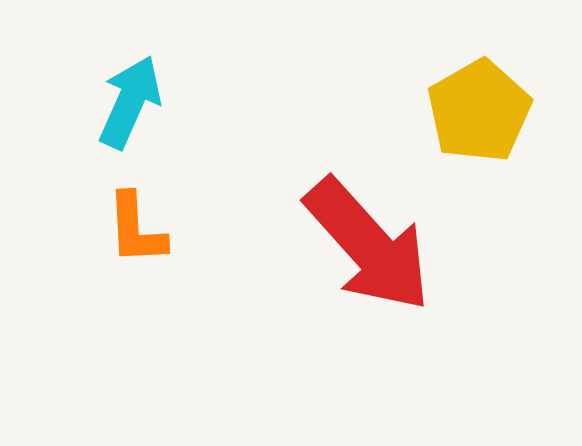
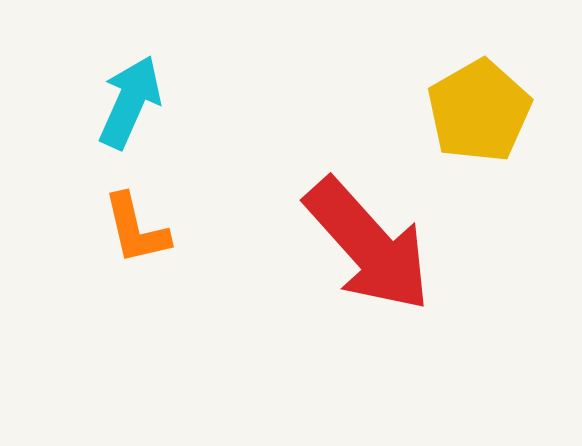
orange L-shape: rotated 10 degrees counterclockwise
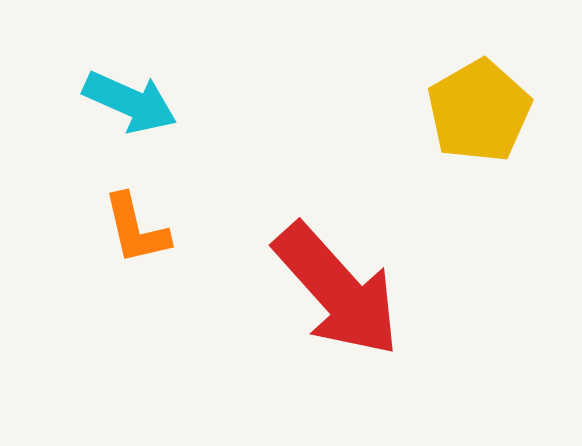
cyan arrow: rotated 90 degrees clockwise
red arrow: moved 31 px left, 45 px down
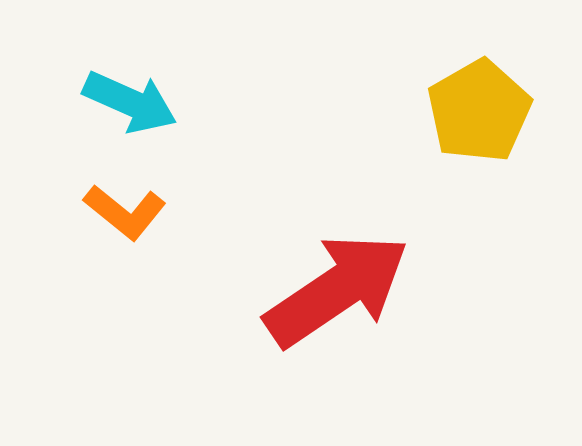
orange L-shape: moved 11 px left, 17 px up; rotated 38 degrees counterclockwise
red arrow: rotated 82 degrees counterclockwise
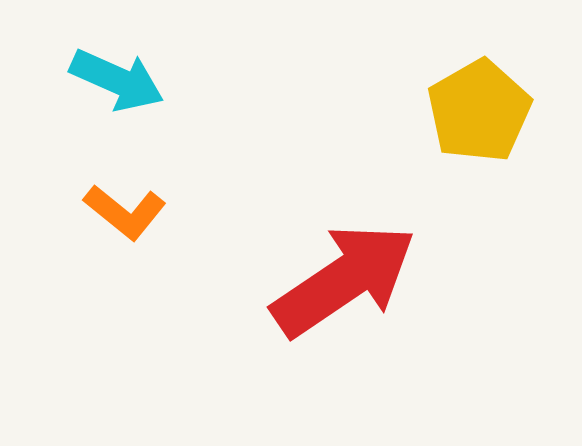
cyan arrow: moved 13 px left, 22 px up
red arrow: moved 7 px right, 10 px up
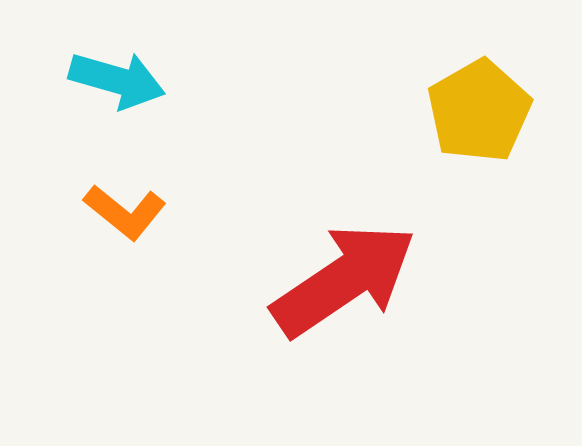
cyan arrow: rotated 8 degrees counterclockwise
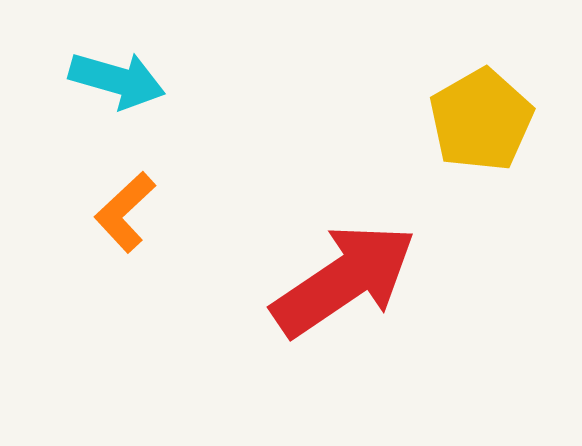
yellow pentagon: moved 2 px right, 9 px down
orange L-shape: rotated 98 degrees clockwise
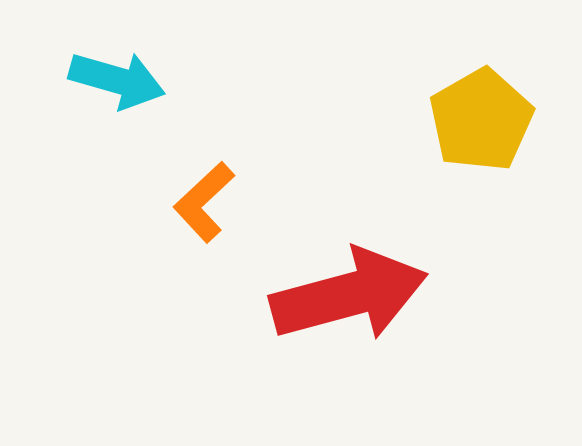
orange L-shape: moved 79 px right, 10 px up
red arrow: moved 5 px right, 15 px down; rotated 19 degrees clockwise
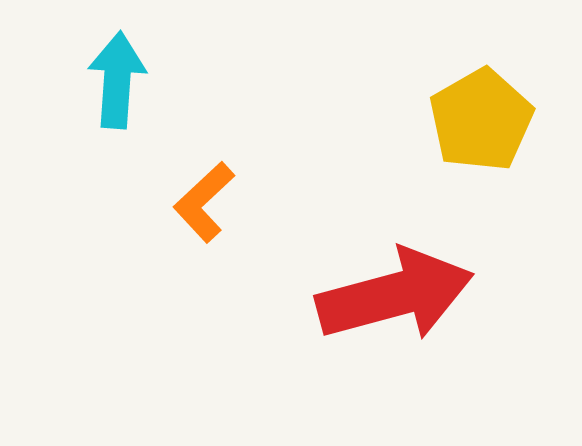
cyan arrow: rotated 102 degrees counterclockwise
red arrow: moved 46 px right
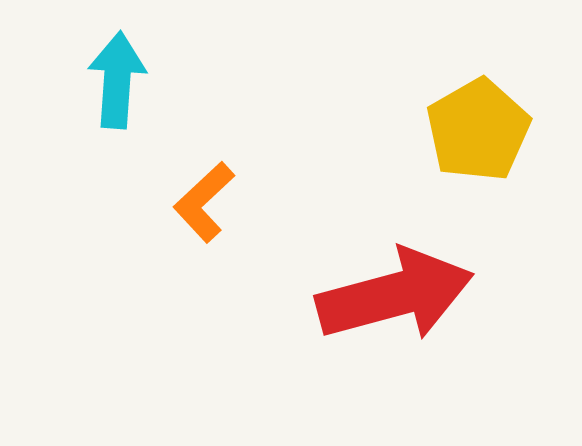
yellow pentagon: moved 3 px left, 10 px down
